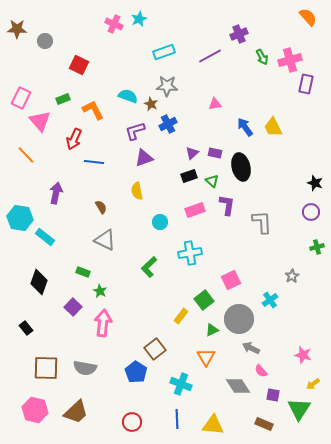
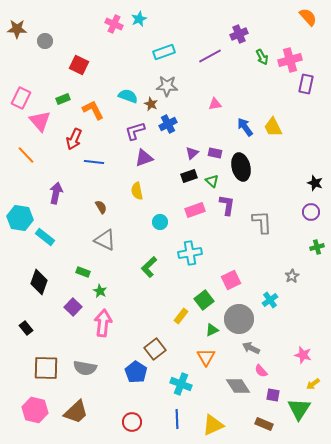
yellow triangle at (213, 425): rotated 30 degrees counterclockwise
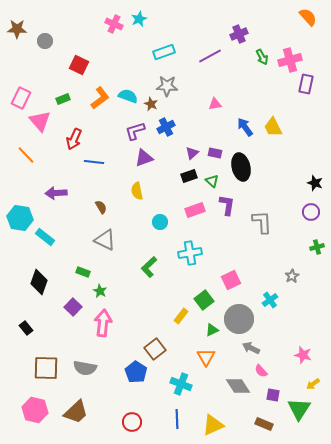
orange L-shape at (93, 110): moved 7 px right, 12 px up; rotated 80 degrees clockwise
blue cross at (168, 124): moved 2 px left, 3 px down
purple arrow at (56, 193): rotated 105 degrees counterclockwise
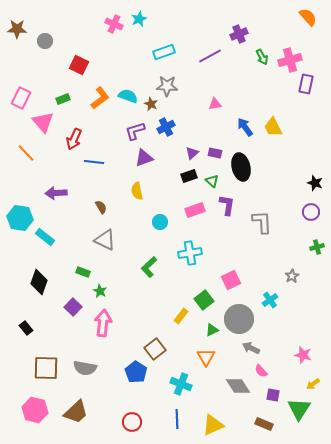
pink triangle at (40, 121): moved 3 px right, 1 px down
orange line at (26, 155): moved 2 px up
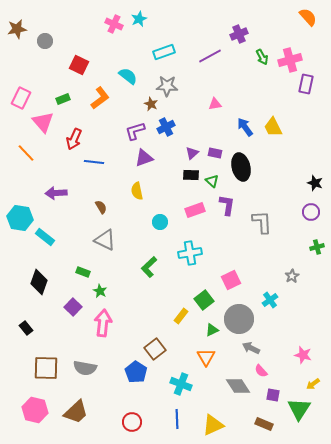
brown star at (17, 29): rotated 12 degrees counterclockwise
cyan semicircle at (128, 96): moved 20 px up; rotated 18 degrees clockwise
black rectangle at (189, 176): moved 2 px right, 1 px up; rotated 21 degrees clockwise
